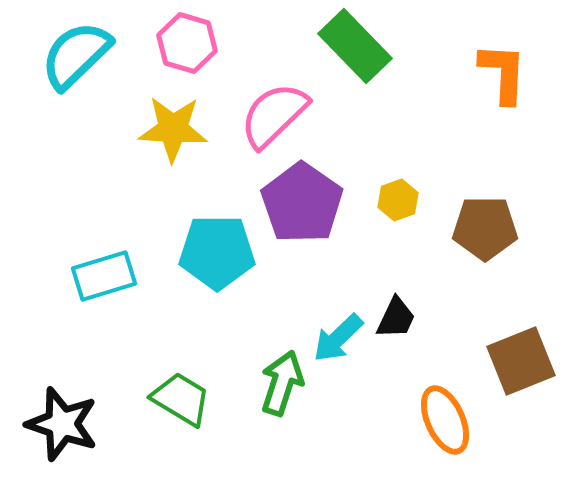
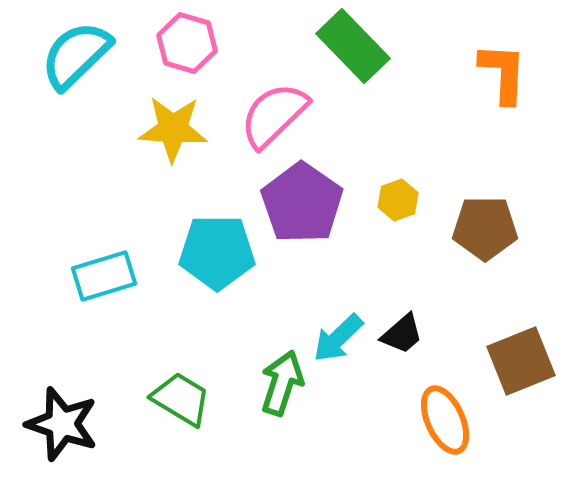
green rectangle: moved 2 px left
black trapezoid: moved 6 px right, 16 px down; rotated 24 degrees clockwise
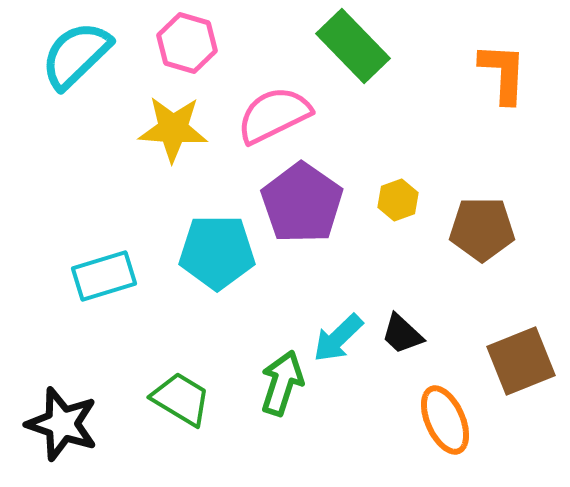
pink semicircle: rotated 18 degrees clockwise
brown pentagon: moved 3 px left, 1 px down
black trapezoid: rotated 84 degrees clockwise
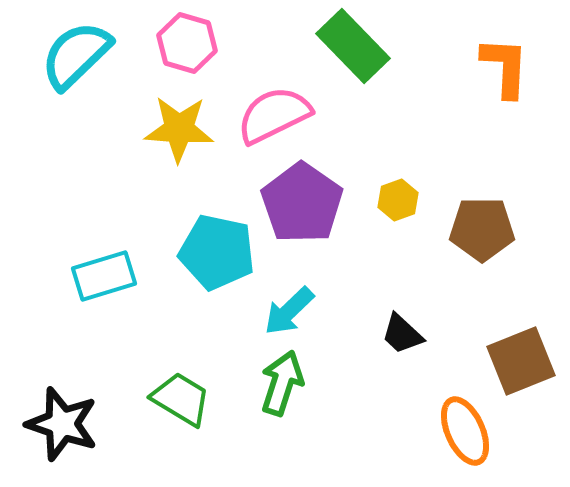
orange L-shape: moved 2 px right, 6 px up
yellow star: moved 6 px right
cyan pentagon: rotated 12 degrees clockwise
cyan arrow: moved 49 px left, 27 px up
orange ellipse: moved 20 px right, 11 px down
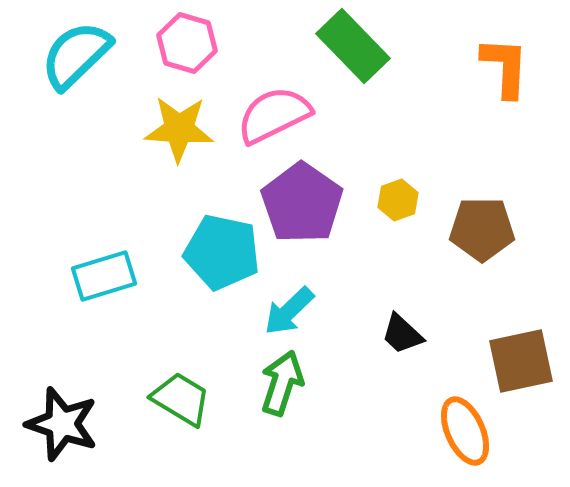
cyan pentagon: moved 5 px right
brown square: rotated 10 degrees clockwise
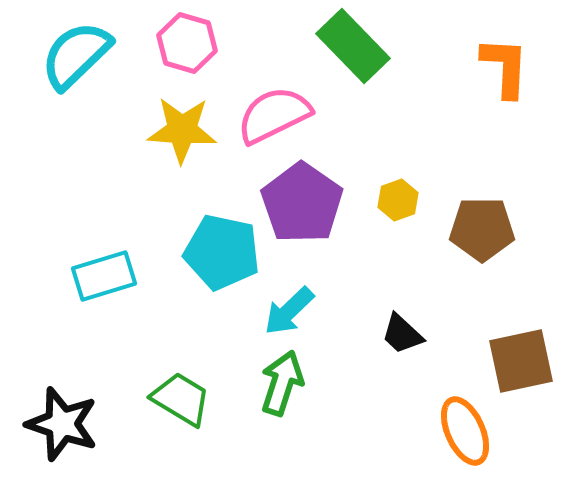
yellow star: moved 3 px right, 1 px down
